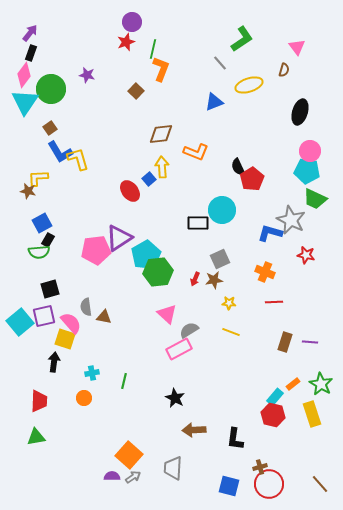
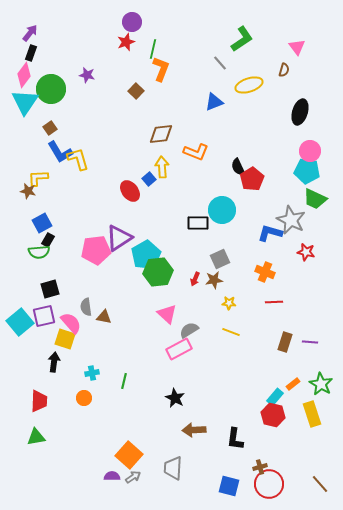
red star at (306, 255): moved 3 px up
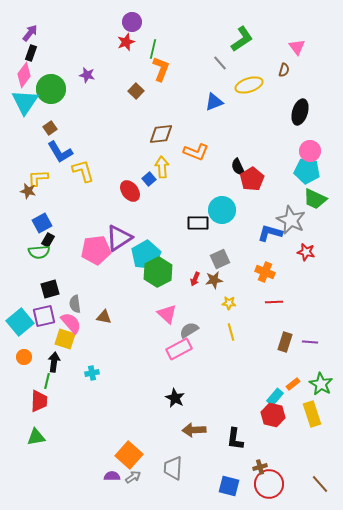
yellow L-shape at (78, 159): moved 5 px right, 12 px down
green hexagon at (158, 272): rotated 20 degrees counterclockwise
gray semicircle at (86, 307): moved 11 px left, 3 px up
yellow line at (231, 332): rotated 54 degrees clockwise
green line at (124, 381): moved 77 px left
orange circle at (84, 398): moved 60 px left, 41 px up
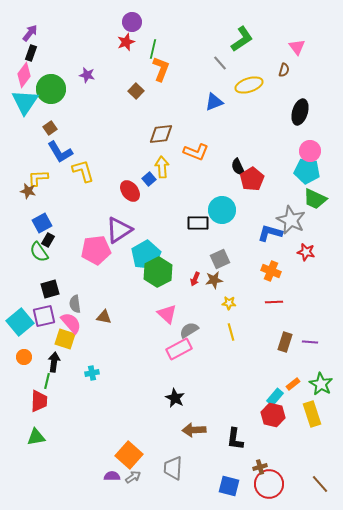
purple triangle at (119, 238): moved 8 px up
green semicircle at (39, 252): rotated 60 degrees clockwise
orange cross at (265, 272): moved 6 px right, 1 px up
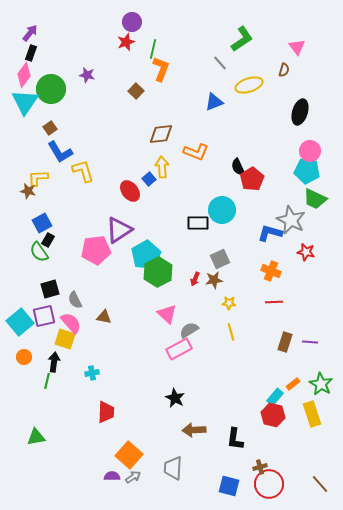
gray semicircle at (75, 304): moved 4 px up; rotated 18 degrees counterclockwise
red trapezoid at (39, 401): moved 67 px right, 11 px down
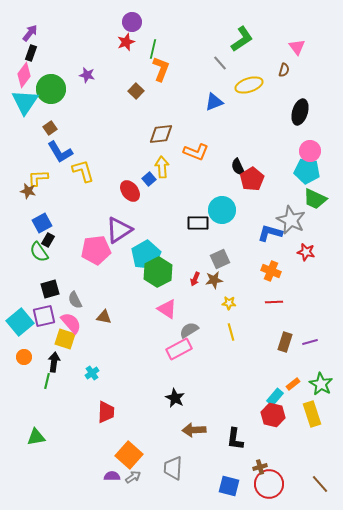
pink triangle at (167, 314): moved 5 px up; rotated 10 degrees counterclockwise
purple line at (310, 342): rotated 21 degrees counterclockwise
cyan cross at (92, 373): rotated 24 degrees counterclockwise
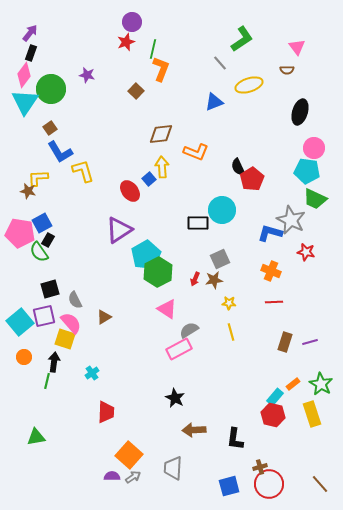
brown semicircle at (284, 70): moved 3 px right; rotated 72 degrees clockwise
pink circle at (310, 151): moved 4 px right, 3 px up
pink pentagon at (96, 250): moved 76 px left, 17 px up; rotated 16 degrees clockwise
brown triangle at (104, 317): rotated 42 degrees counterclockwise
blue square at (229, 486): rotated 30 degrees counterclockwise
